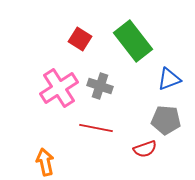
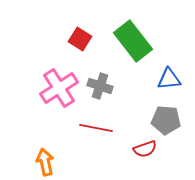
blue triangle: rotated 15 degrees clockwise
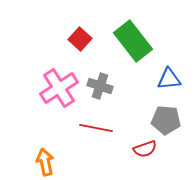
red square: rotated 10 degrees clockwise
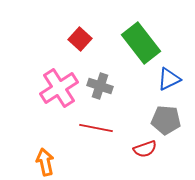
green rectangle: moved 8 px right, 2 px down
blue triangle: rotated 20 degrees counterclockwise
